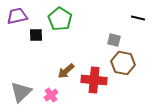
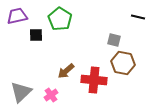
black line: moved 1 px up
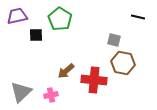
pink cross: rotated 24 degrees clockwise
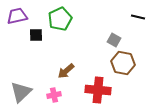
green pentagon: rotated 15 degrees clockwise
gray square: rotated 16 degrees clockwise
red cross: moved 4 px right, 10 px down
pink cross: moved 3 px right
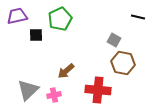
gray triangle: moved 7 px right, 2 px up
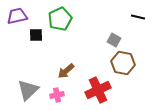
red cross: rotated 30 degrees counterclockwise
pink cross: moved 3 px right
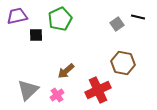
gray square: moved 3 px right, 16 px up; rotated 24 degrees clockwise
pink cross: rotated 24 degrees counterclockwise
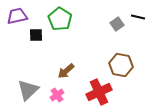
green pentagon: rotated 15 degrees counterclockwise
brown hexagon: moved 2 px left, 2 px down
red cross: moved 1 px right, 2 px down
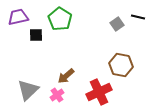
purple trapezoid: moved 1 px right, 1 px down
brown arrow: moved 5 px down
